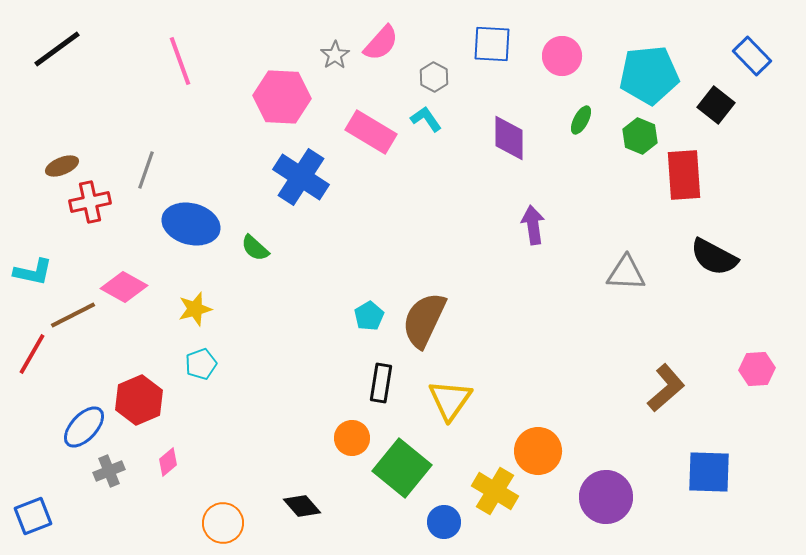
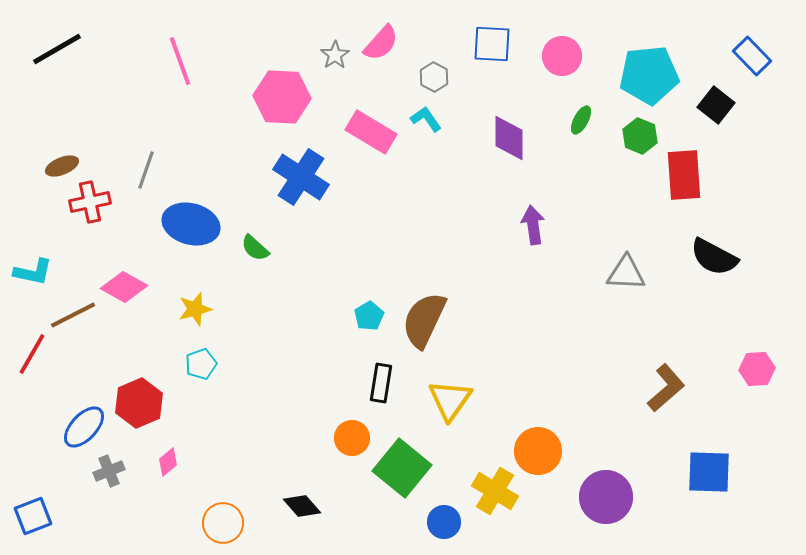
black line at (57, 49): rotated 6 degrees clockwise
red hexagon at (139, 400): moved 3 px down
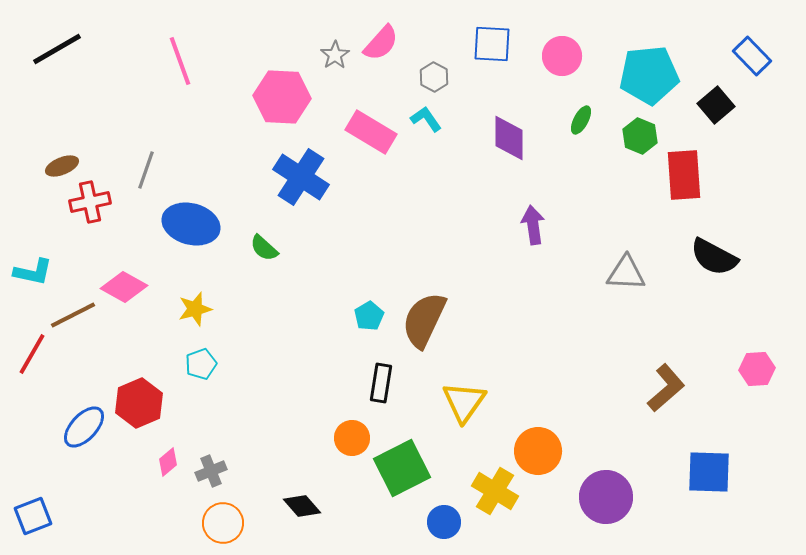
black square at (716, 105): rotated 12 degrees clockwise
green semicircle at (255, 248): moved 9 px right
yellow triangle at (450, 400): moved 14 px right, 2 px down
green square at (402, 468): rotated 24 degrees clockwise
gray cross at (109, 471): moved 102 px right
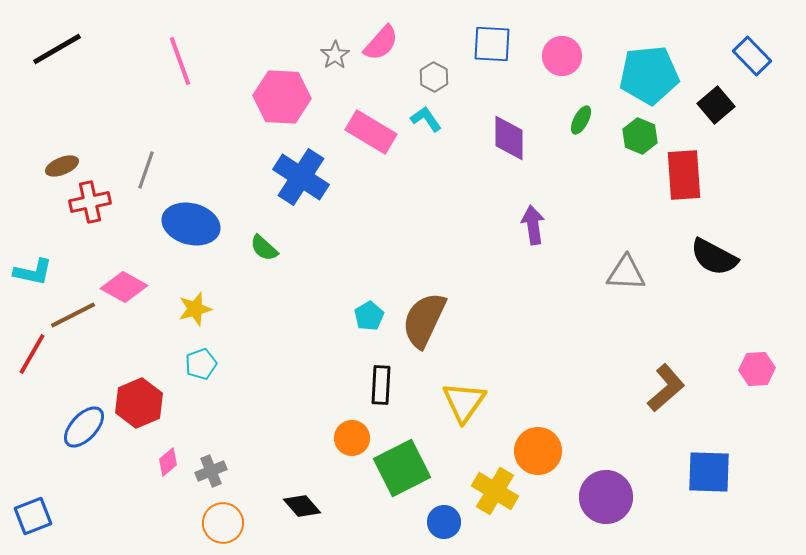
black rectangle at (381, 383): moved 2 px down; rotated 6 degrees counterclockwise
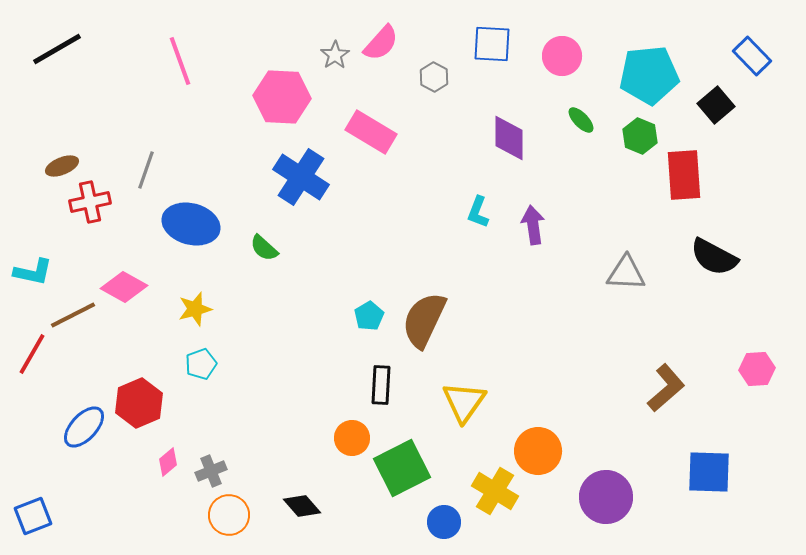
cyan L-shape at (426, 119): moved 52 px right, 93 px down; rotated 124 degrees counterclockwise
green ellipse at (581, 120): rotated 72 degrees counterclockwise
orange circle at (223, 523): moved 6 px right, 8 px up
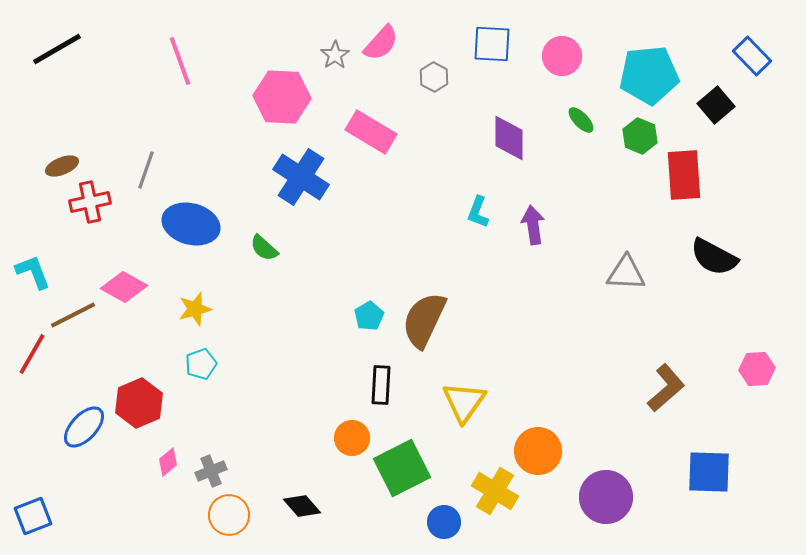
cyan L-shape at (33, 272): rotated 123 degrees counterclockwise
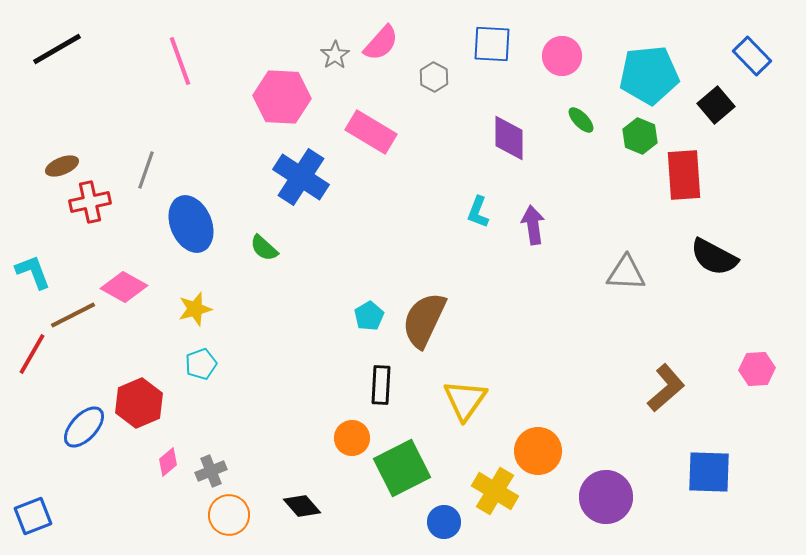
blue ellipse at (191, 224): rotated 52 degrees clockwise
yellow triangle at (464, 402): moved 1 px right, 2 px up
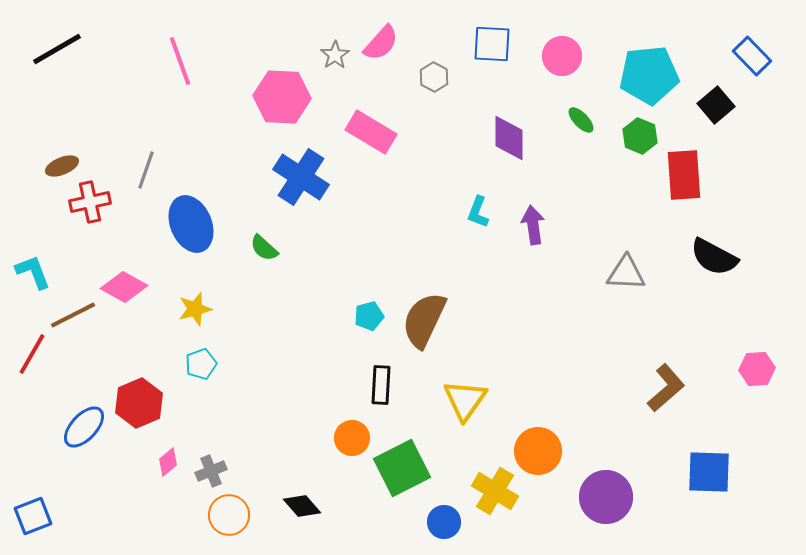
cyan pentagon at (369, 316): rotated 16 degrees clockwise
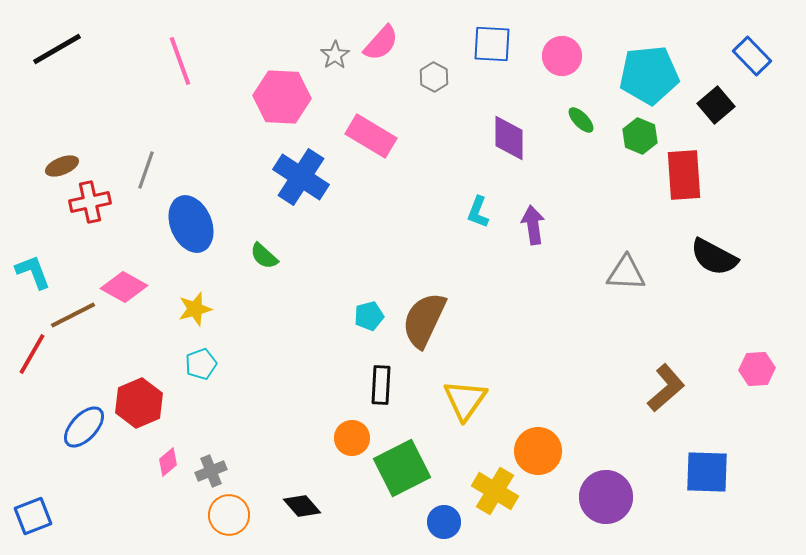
pink rectangle at (371, 132): moved 4 px down
green semicircle at (264, 248): moved 8 px down
blue square at (709, 472): moved 2 px left
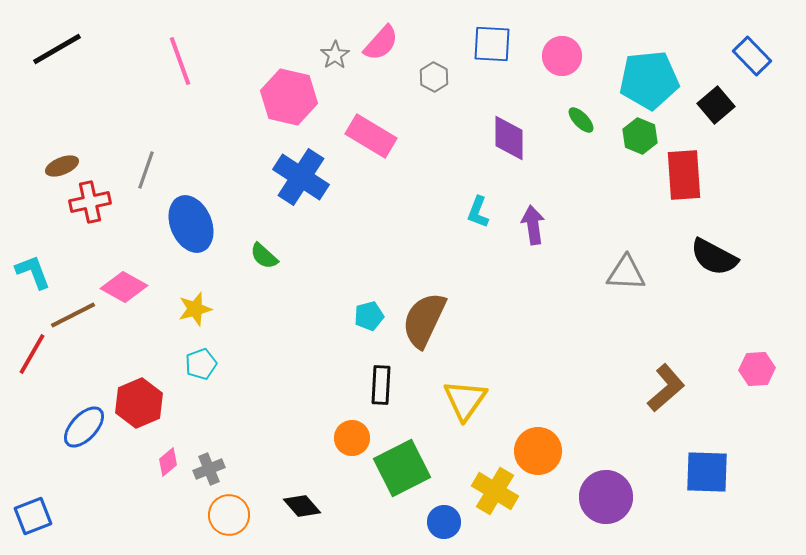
cyan pentagon at (649, 75): moved 5 px down
pink hexagon at (282, 97): moved 7 px right; rotated 10 degrees clockwise
gray cross at (211, 471): moved 2 px left, 2 px up
